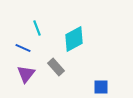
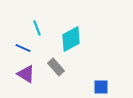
cyan diamond: moved 3 px left
purple triangle: rotated 36 degrees counterclockwise
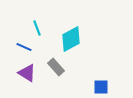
blue line: moved 1 px right, 1 px up
purple triangle: moved 1 px right, 1 px up
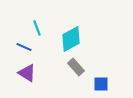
gray rectangle: moved 20 px right
blue square: moved 3 px up
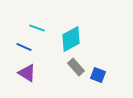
cyan line: rotated 49 degrees counterclockwise
blue square: moved 3 px left, 9 px up; rotated 21 degrees clockwise
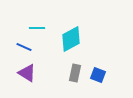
cyan line: rotated 21 degrees counterclockwise
gray rectangle: moved 1 px left, 6 px down; rotated 54 degrees clockwise
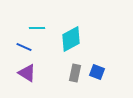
blue square: moved 1 px left, 3 px up
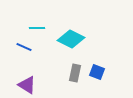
cyan diamond: rotated 56 degrees clockwise
purple triangle: moved 12 px down
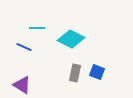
purple triangle: moved 5 px left
